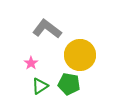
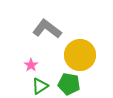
pink star: moved 2 px down
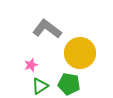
yellow circle: moved 2 px up
pink star: rotated 16 degrees clockwise
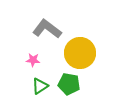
pink star: moved 2 px right, 5 px up; rotated 24 degrees clockwise
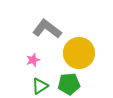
yellow circle: moved 1 px left
pink star: rotated 24 degrees counterclockwise
green pentagon: rotated 15 degrees counterclockwise
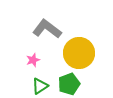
green pentagon: rotated 15 degrees counterclockwise
